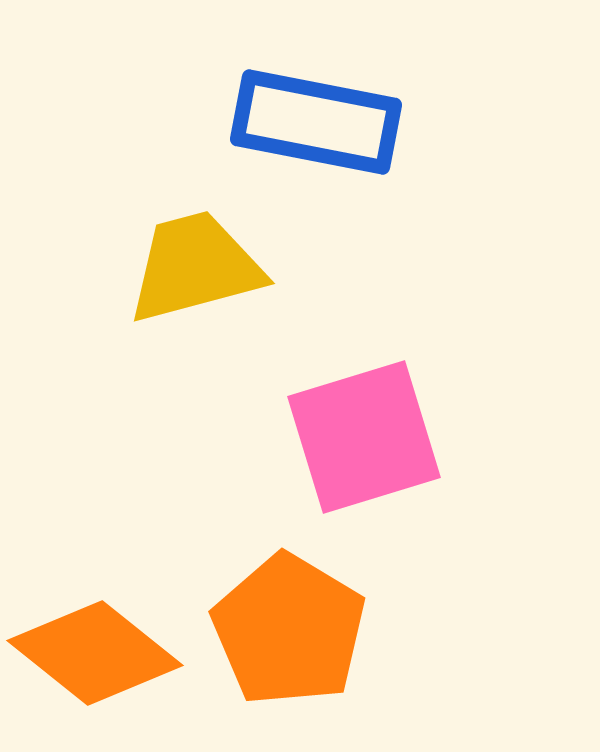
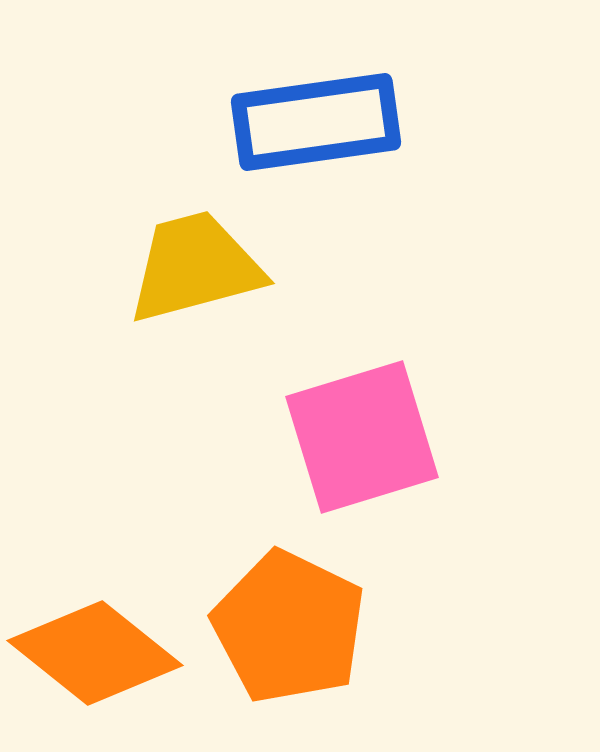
blue rectangle: rotated 19 degrees counterclockwise
pink square: moved 2 px left
orange pentagon: moved 3 px up; rotated 5 degrees counterclockwise
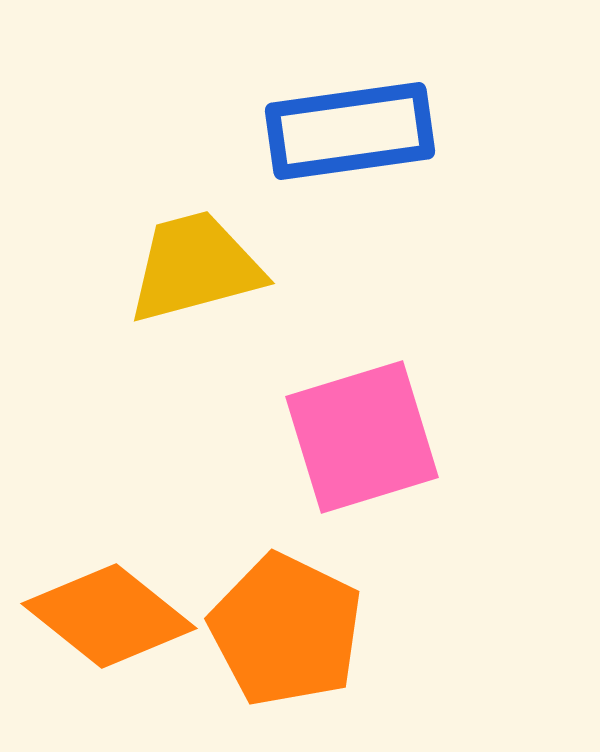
blue rectangle: moved 34 px right, 9 px down
orange pentagon: moved 3 px left, 3 px down
orange diamond: moved 14 px right, 37 px up
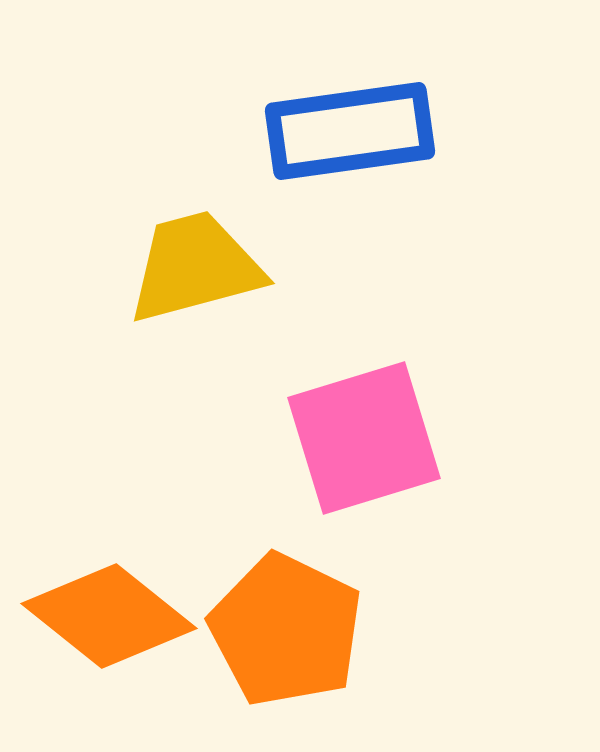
pink square: moved 2 px right, 1 px down
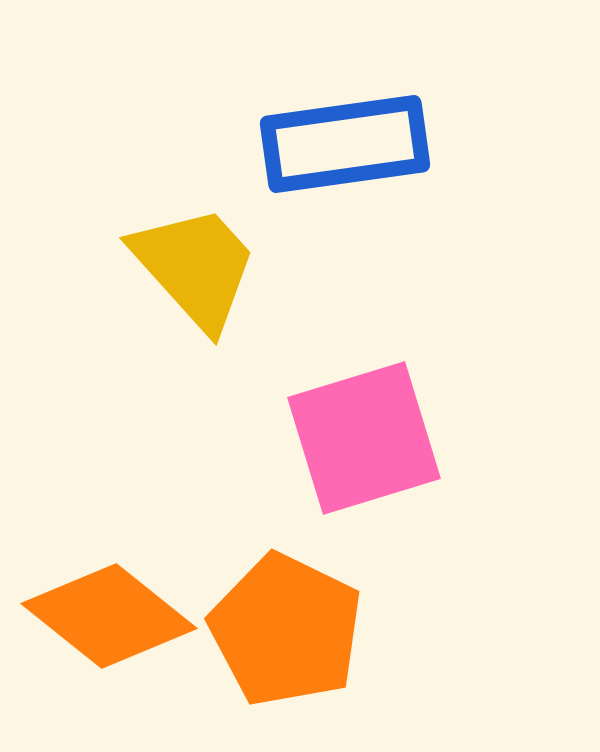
blue rectangle: moved 5 px left, 13 px down
yellow trapezoid: rotated 63 degrees clockwise
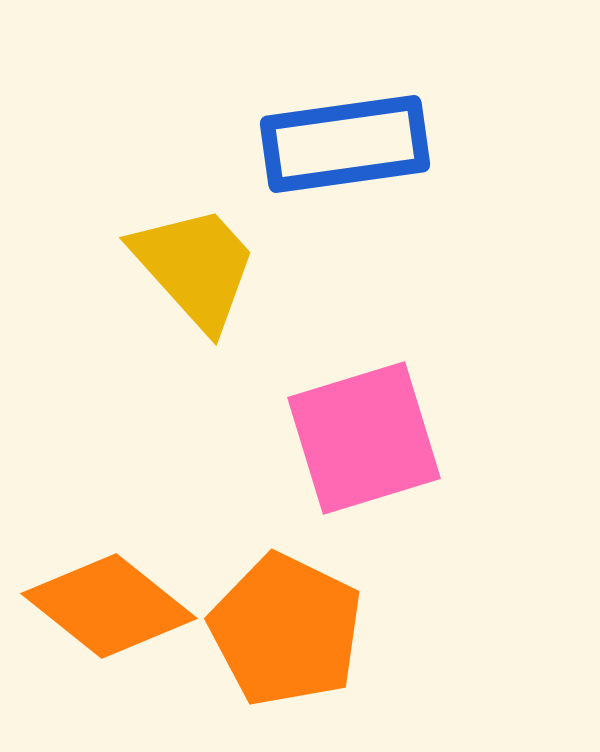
orange diamond: moved 10 px up
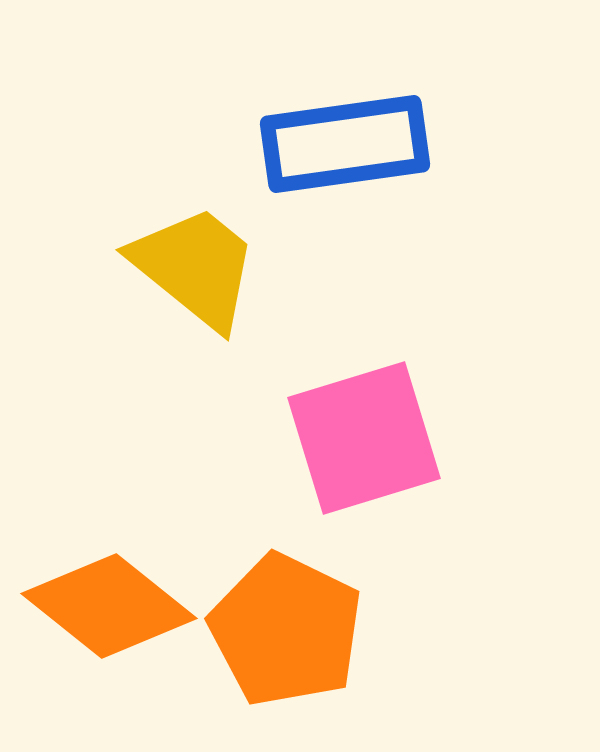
yellow trapezoid: rotated 9 degrees counterclockwise
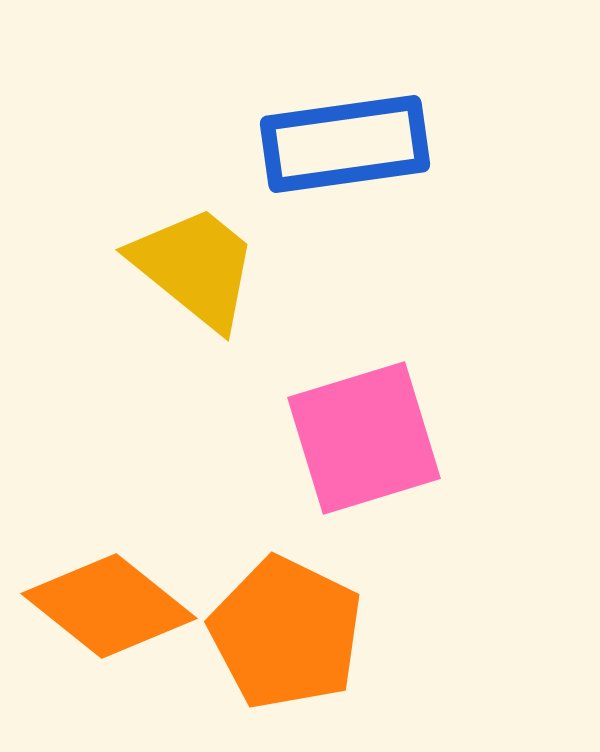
orange pentagon: moved 3 px down
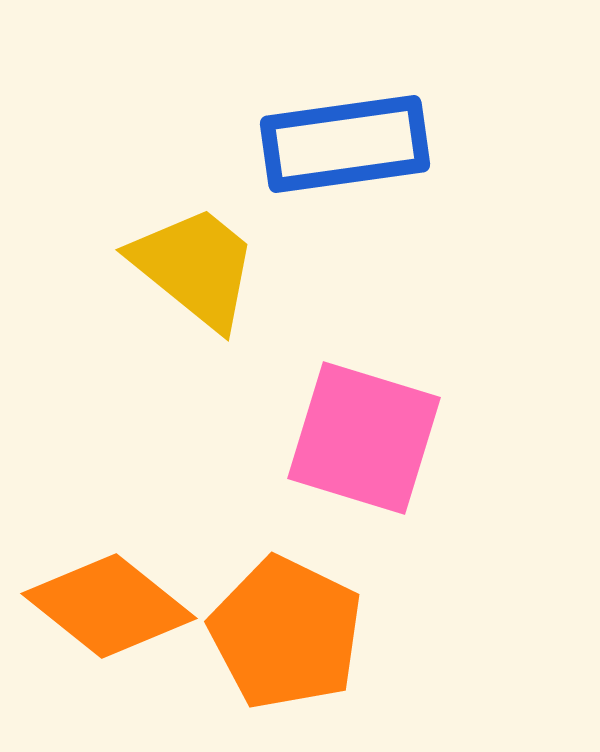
pink square: rotated 34 degrees clockwise
